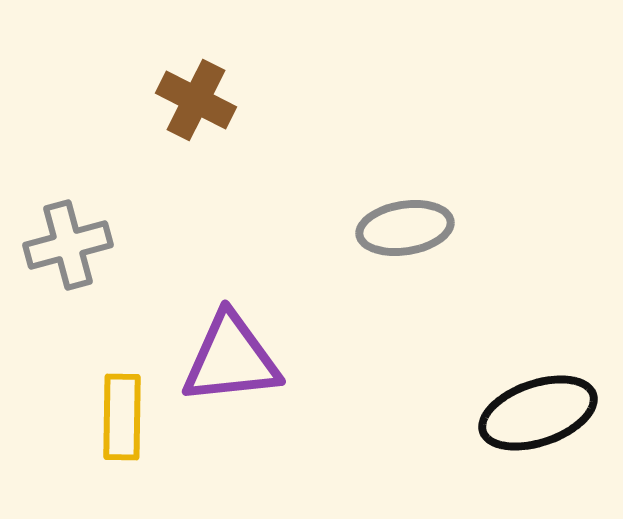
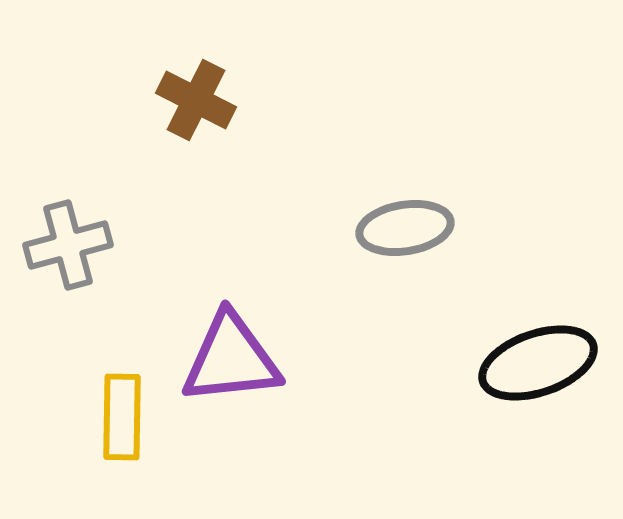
black ellipse: moved 50 px up
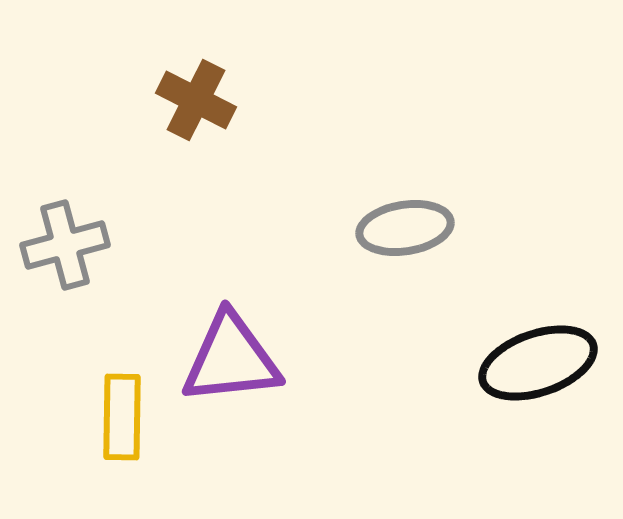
gray cross: moved 3 px left
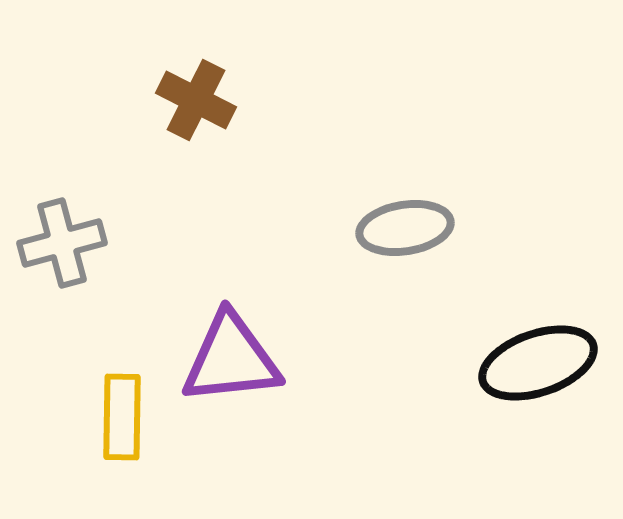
gray cross: moved 3 px left, 2 px up
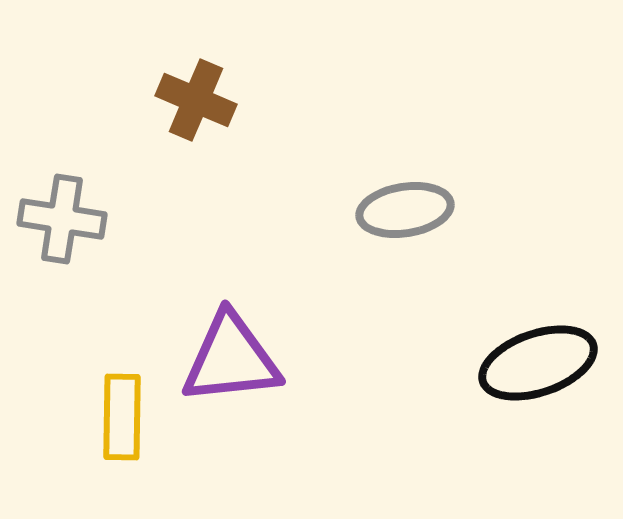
brown cross: rotated 4 degrees counterclockwise
gray ellipse: moved 18 px up
gray cross: moved 24 px up; rotated 24 degrees clockwise
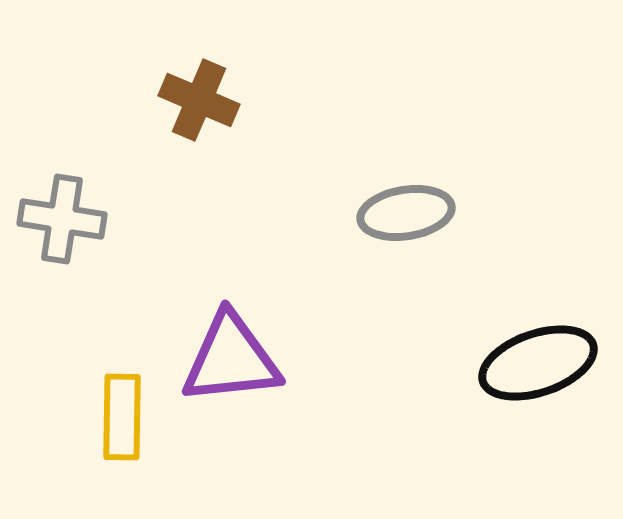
brown cross: moved 3 px right
gray ellipse: moved 1 px right, 3 px down
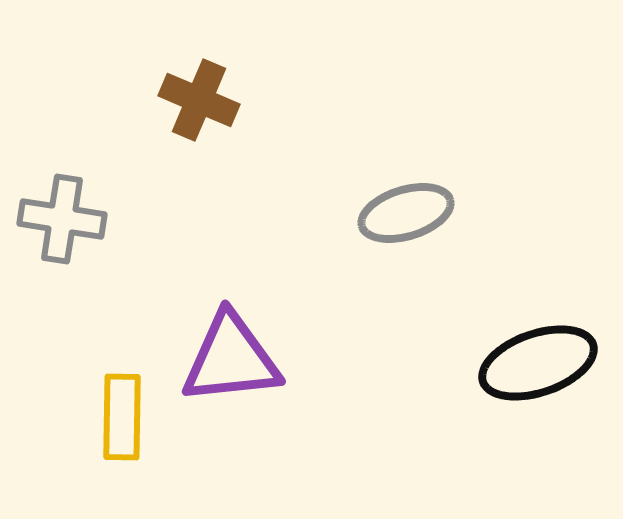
gray ellipse: rotated 8 degrees counterclockwise
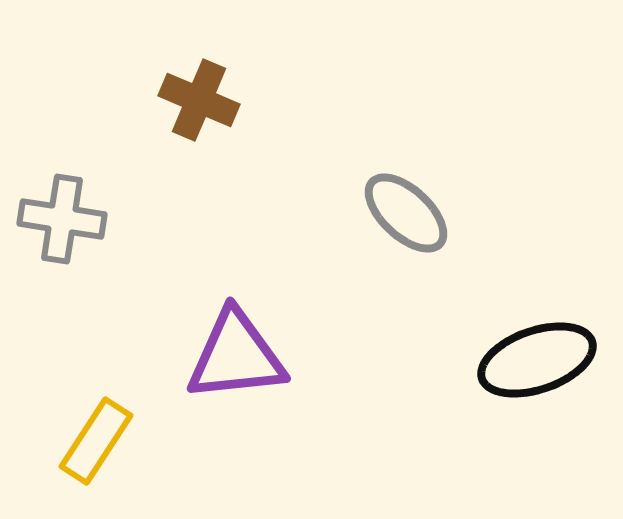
gray ellipse: rotated 60 degrees clockwise
purple triangle: moved 5 px right, 3 px up
black ellipse: moved 1 px left, 3 px up
yellow rectangle: moved 26 px left, 24 px down; rotated 32 degrees clockwise
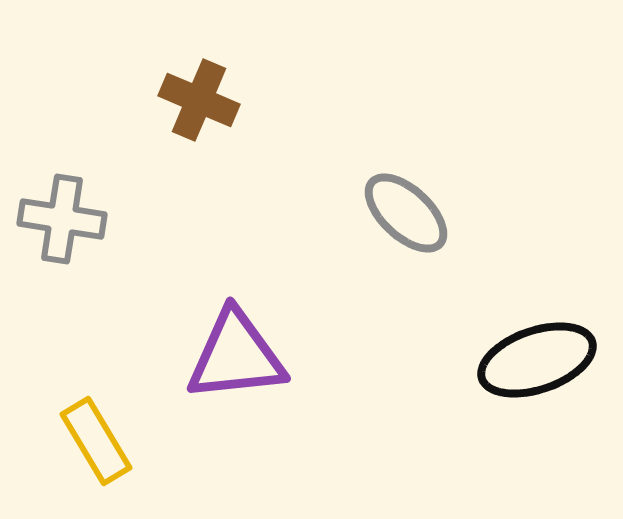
yellow rectangle: rotated 64 degrees counterclockwise
